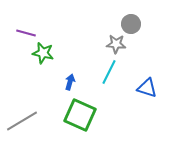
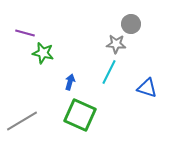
purple line: moved 1 px left
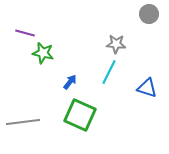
gray circle: moved 18 px right, 10 px up
blue arrow: rotated 21 degrees clockwise
gray line: moved 1 px right, 1 px down; rotated 24 degrees clockwise
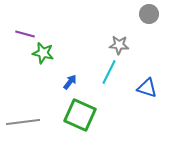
purple line: moved 1 px down
gray star: moved 3 px right, 1 px down
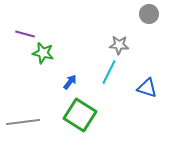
green square: rotated 8 degrees clockwise
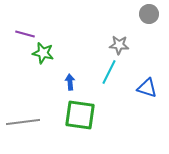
blue arrow: rotated 42 degrees counterclockwise
green square: rotated 24 degrees counterclockwise
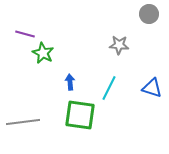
green star: rotated 15 degrees clockwise
cyan line: moved 16 px down
blue triangle: moved 5 px right
